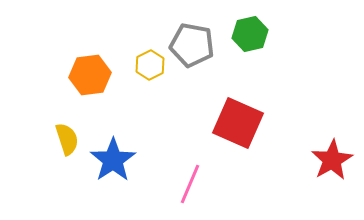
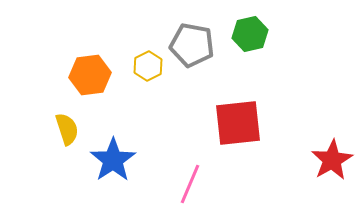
yellow hexagon: moved 2 px left, 1 px down
red square: rotated 30 degrees counterclockwise
yellow semicircle: moved 10 px up
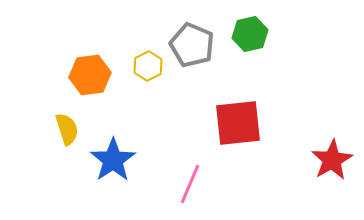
gray pentagon: rotated 12 degrees clockwise
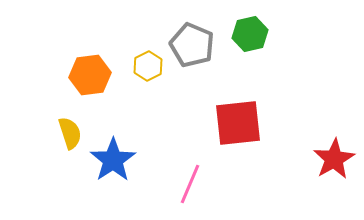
yellow semicircle: moved 3 px right, 4 px down
red star: moved 2 px right, 1 px up
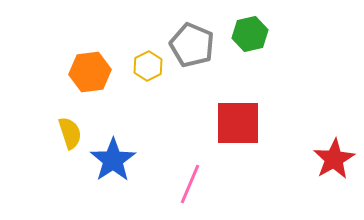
orange hexagon: moved 3 px up
red square: rotated 6 degrees clockwise
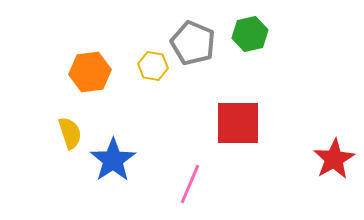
gray pentagon: moved 1 px right, 2 px up
yellow hexagon: moved 5 px right; rotated 24 degrees counterclockwise
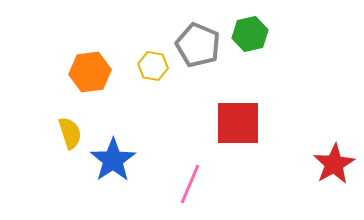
gray pentagon: moved 5 px right, 2 px down
red star: moved 5 px down
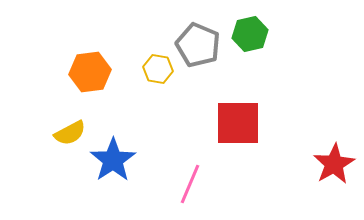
yellow hexagon: moved 5 px right, 3 px down
yellow semicircle: rotated 80 degrees clockwise
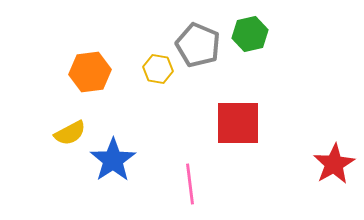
pink line: rotated 30 degrees counterclockwise
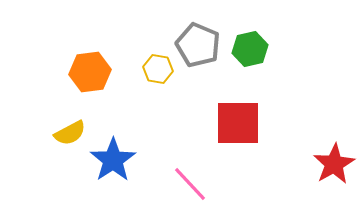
green hexagon: moved 15 px down
pink line: rotated 36 degrees counterclockwise
